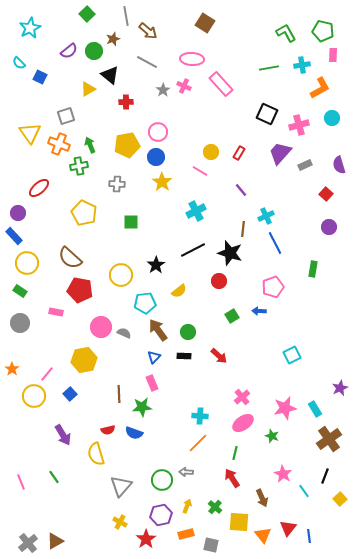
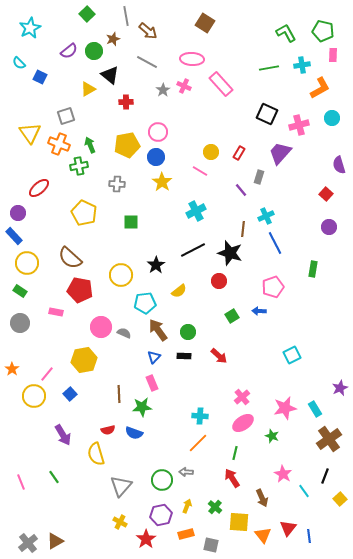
gray rectangle at (305, 165): moved 46 px left, 12 px down; rotated 48 degrees counterclockwise
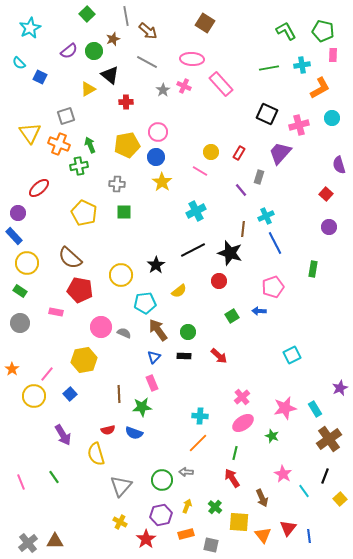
green L-shape at (286, 33): moved 2 px up
green square at (131, 222): moved 7 px left, 10 px up
brown triangle at (55, 541): rotated 30 degrees clockwise
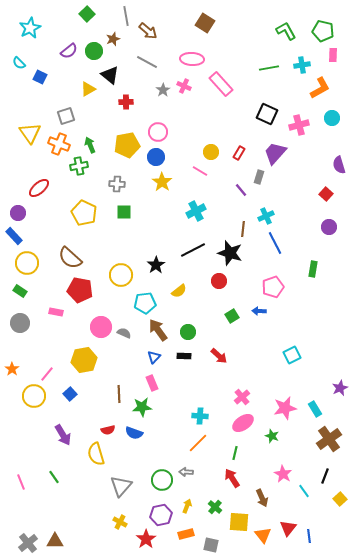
purple trapezoid at (280, 153): moved 5 px left
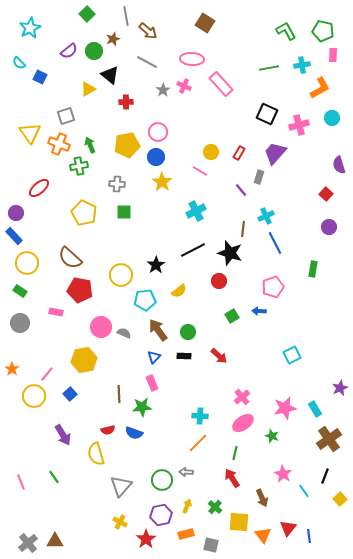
purple circle at (18, 213): moved 2 px left
cyan pentagon at (145, 303): moved 3 px up
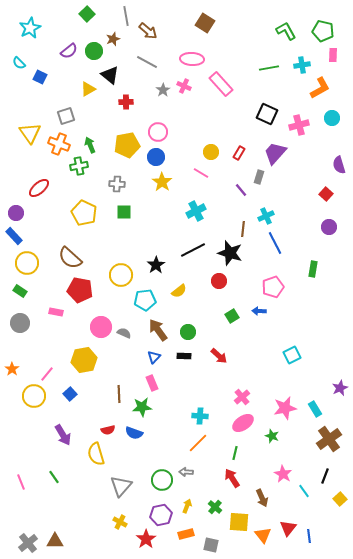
pink line at (200, 171): moved 1 px right, 2 px down
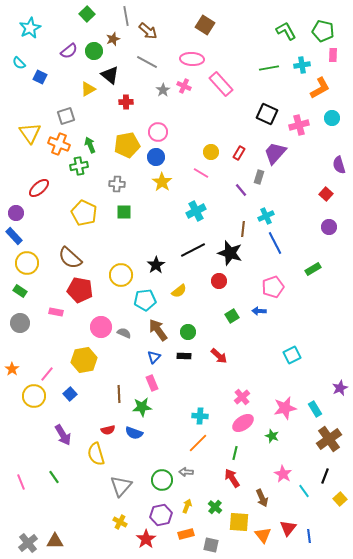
brown square at (205, 23): moved 2 px down
green rectangle at (313, 269): rotated 49 degrees clockwise
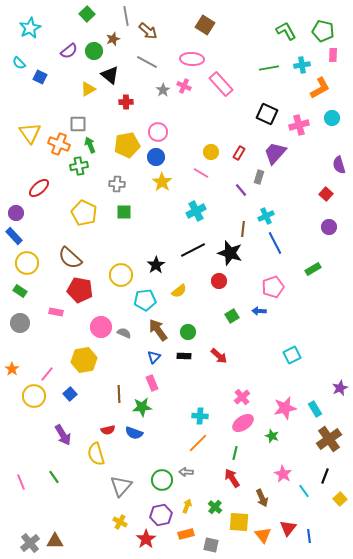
gray square at (66, 116): moved 12 px right, 8 px down; rotated 18 degrees clockwise
gray cross at (28, 543): moved 2 px right
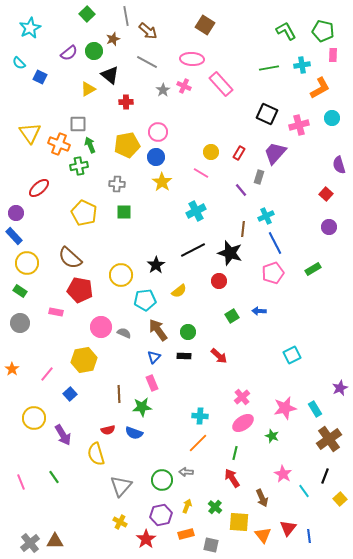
purple semicircle at (69, 51): moved 2 px down
pink pentagon at (273, 287): moved 14 px up
yellow circle at (34, 396): moved 22 px down
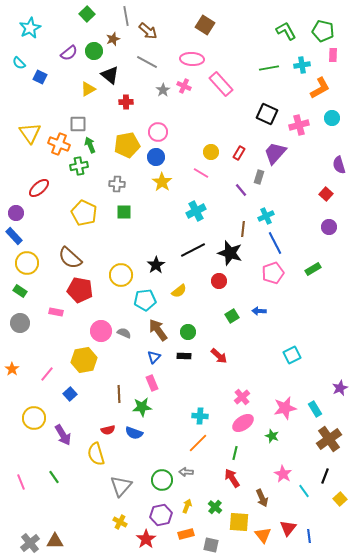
pink circle at (101, 327): moved 4 px down
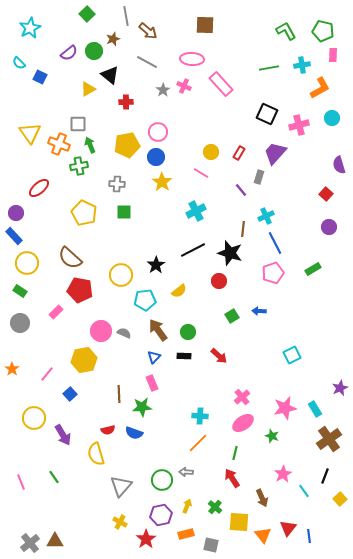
brown square at (205, 25): rotated 30 degrees counterclockwise
pink rectangle at (56, 312): rotated 56 degrees counterclockwise
pink star at (283, 474): rotated 12 degrees clockwise
